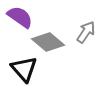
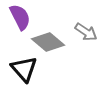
purple semicircle: rotated 28 degrees clockwise
gray arrow: rotated 90 degrees clockwise
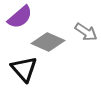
purple semicircle: rotated 76 degrees clockwise
gray diamond: rotated 16 degrees counterclockwise
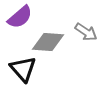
gray diamond: rotated 20 degrees counterclockwise
black triangle: moved 1 px left
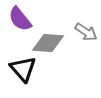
purple semicircle: moved 2 px down; rotated 92 degrees clockwise
gray diamond: moved 1 px down
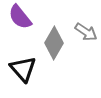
purple semicircle: moved 2 px up
gray diamond: moved 6 px right; rotated 64 degrees counterclockwise
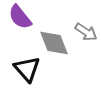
gray diamond: rotated 52 degrees counterclockwise
black triangle: moved 4 px right
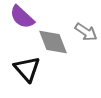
purple semicircle: moved 2 px right; rotated 8 degrees counterclockwise
gray diamond: moved 1 px left, 1 px up
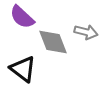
gray arrow: rotated 20 degrees counterclockwise
black triangle: moved 4 px left; rotated 12 degrees counterclockwise
